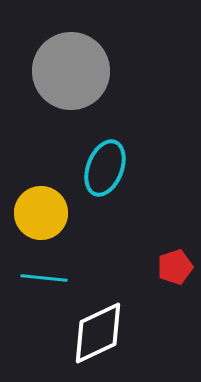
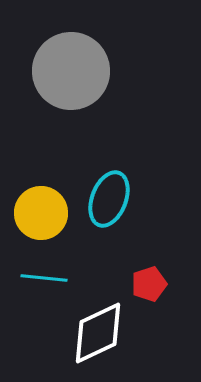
cyan ellipse: moved 4 px right, 31 px down
red pentagon: moved 26 px left, 17 px down
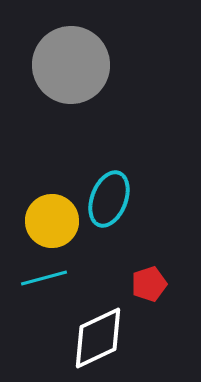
gray circle: moved 6 px up
yellow circle: moved 11 px right, 8 px down
cyan line: rotated 21 degrees counterclockwise
white diamond: moved 5 px down
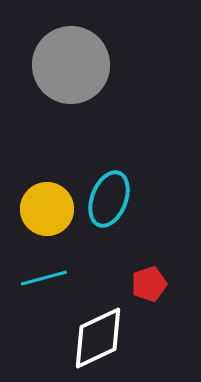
yellow circle: moved 5 px left, 12 px up
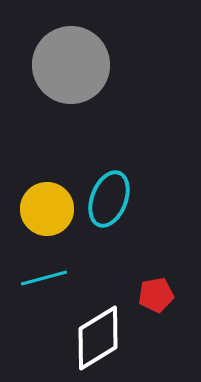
red pentagon: moved 7 px right, 11 px down; rotated 8 degrees clockwise
white diamond: rotated 6 degrees counterclockwise
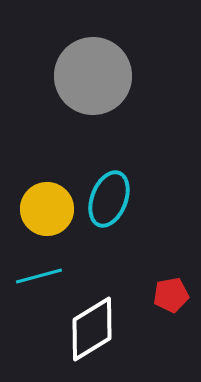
gray circle: moved 22 px right, 11 px down
cyan line: moved 5 px left, 2 px up
red pentagon: moved 15 px right
white diamond: moved 6 px left, 9 px up
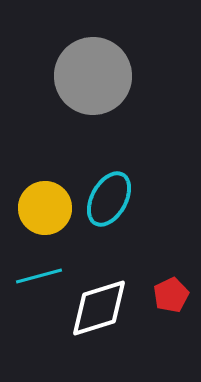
cyan ellipse: rotated 8 degrees clockwise
yellow circle: moved 2 px left, 1 px up
red pentagon: rotated 16 degrees counterclockwise
white diamond: moved 7 px right, 21 px up; rotated 14 degrees clockwise
